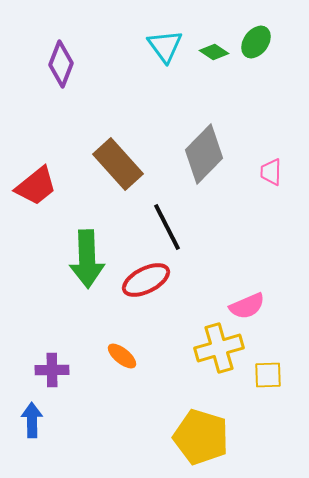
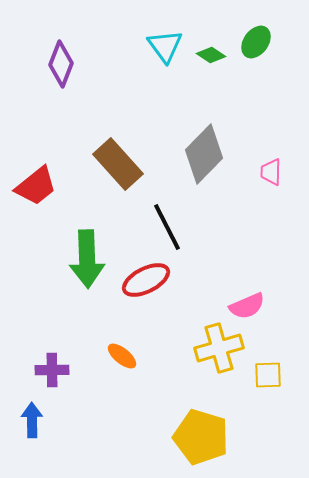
green diamond: moved 3 px left, 3 px down
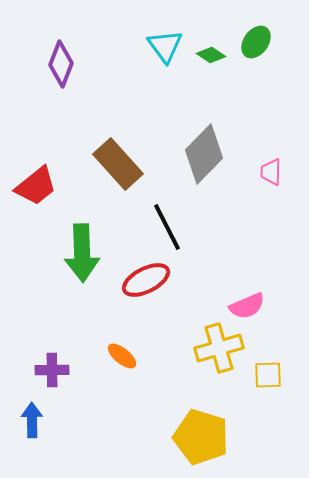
green arrow: moved 5 px left, 6 px up
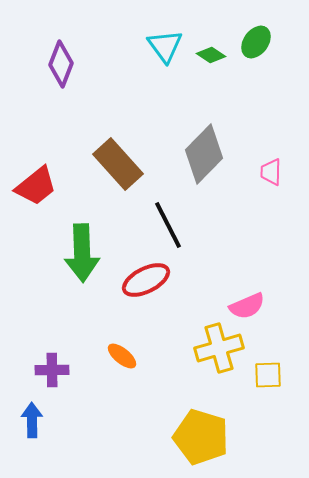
black line: moved 1 px right, 2 px up
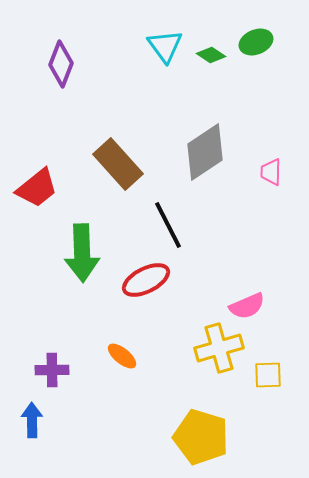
green ellipse: rotated 32 degrees clockwise
gray diamond: moved 1 px right, 2 px up; rotated 12 degrees clockwise
red trapezoid: moved 1 px right, 2 px down
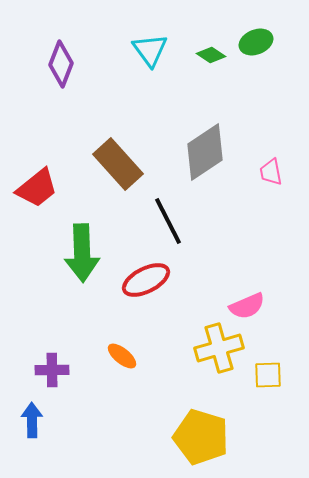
cyan triangle: moved 15 px left, 4 px down
pink trapezoid: rotated 12 degrees counterclockwise
black line: moved 4 px up
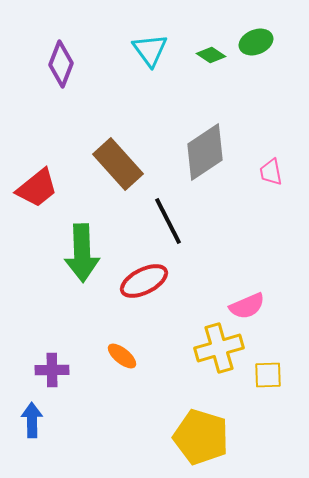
red ellipse: moved 2 px left, 1 px down
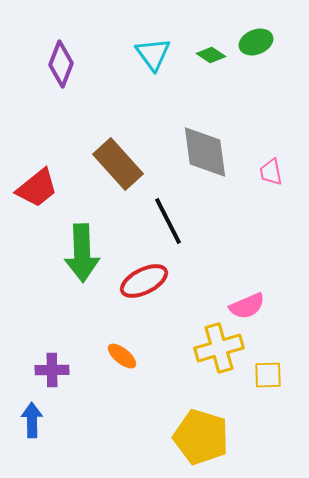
cyan triangle: moved 3 px right, 4 px down
gray diamond: rotated 64 degrees counterclockwise
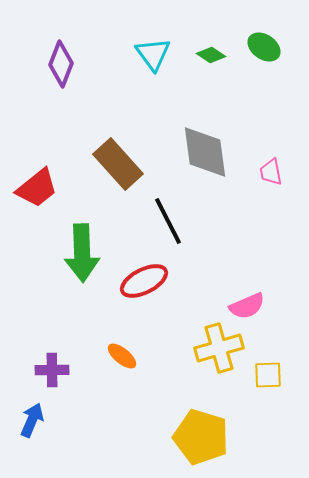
green ellipse: moved 8 px right, 5 px down; rotated 56 degrees clockwise
blue arrow: rotated 24 degrees clockwise
